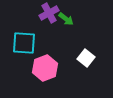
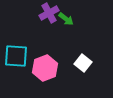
cyan square: moved 8 px left, 13 px down
white square: moved 3 px left, 5 px down
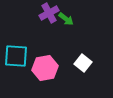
pink hexagon: rotated 10 degrees clockwise
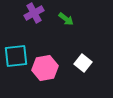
purple cross: moved 15 px left
cyan square: rotated 10 degrees counterclockwise
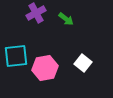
purple cross: moved 2 px right
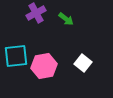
pink hexagon: moved 1 px left, 2 px up
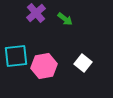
purple cross: rotated 12 degrees counterclockwise
green arrow: moved 1 px left
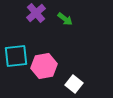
white square: moved 9 px left, 21 px down
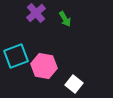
green arrow: rotated 21 degrees clockwise
cyan square: rotated 15 degrees counterclockwise
pink hexagon: rotated 20 degrees clockwise
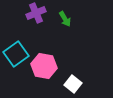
purple cross: rotated 18 degrees clockwise
cyan square: moved 2 px up; rotated 15 degrees counterclockwise
white square: moved 1 px left
